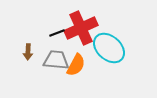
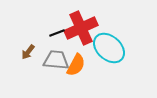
brown arrow: rotated 35 degrees clockwise
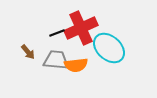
brown arrow: rotated 77 degrees counterclockwise
orange semicircle: rotated 55 degrees clockwise
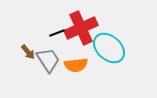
gray trapezoid: moved 8 px left; rotated 52 degrees clockwise
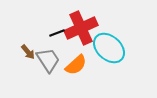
orange semicircle: rotated 35 degrees counterclockwise
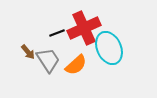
red cross: moved 3 px right
cyan ellipse: rotated 24 degrees clockwise
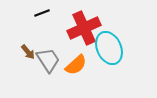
black line: moved 15 px left, 20 px up
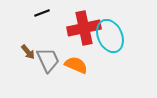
red cross: rotated 12 degrees clockwise
cyan ellipse: moved 1 px right, 12 px up
gray trapezoid: rotated 8 degrees clockwise
orange semicircle: rotated 115 degrees counterclockwise
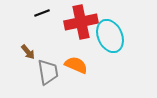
red cross: moved 3 px left, 6 px up
gray trapezoid: moved 12 px down; rotated 16 degrees clockwise
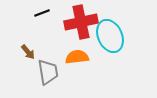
orange semicircle: moved 1 px right, 8 px up; rotated 30 degrees counterclockwise
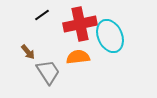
black line: moved 2 px down; rotated 14 degrees counterclockwise
red cross: moved 1 px left, 2 px down
orange semicircle: moved 1 px right
gray trapezoid: rotated 24 degrees counterclockwise
